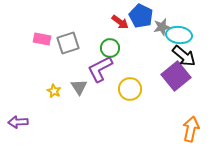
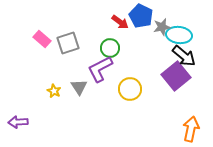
pink rectangle: rotated 30 degrees clockwise
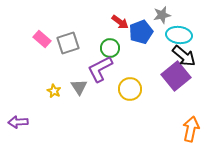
blue pentagon: moved 16 px down; rotated 25 degrees clockwise
gray star: moved 12 px up
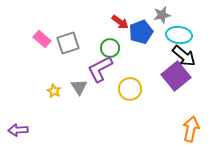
purple arrow: moved 8 px down
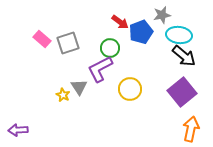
purple square: moved 6 px right, 16 px down
yellow star: moved 9 px right, 4 px down
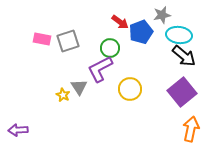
pink rectangle: rotated 30 degrees counterclockwise
gray square: moved 2 px up
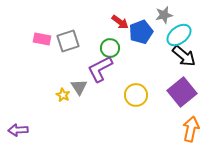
gray star: moved 2 px right
cyan ellipse: rotated 45 degrees counterclockwise
yellow circle: moved 6 px right, 6 px down
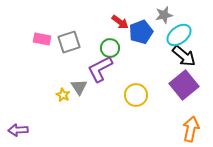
gray square: moved 1 px right, 1 px down
purple square: moved 2 px right, 7 px up
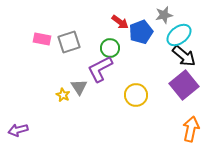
purple arrow: rotated 12 degrees counterclockwise
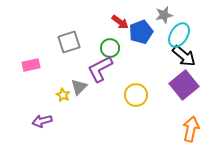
cyan ellipse: rotated 20 degrees counterclockwise
pink rectangle: moved 11 px left, 26 px down; rotated 24 degrees counterclockwise
gray triangle: rotated 18 degrees clockwise
purple arrow: moved 24 px right, 9 px up
